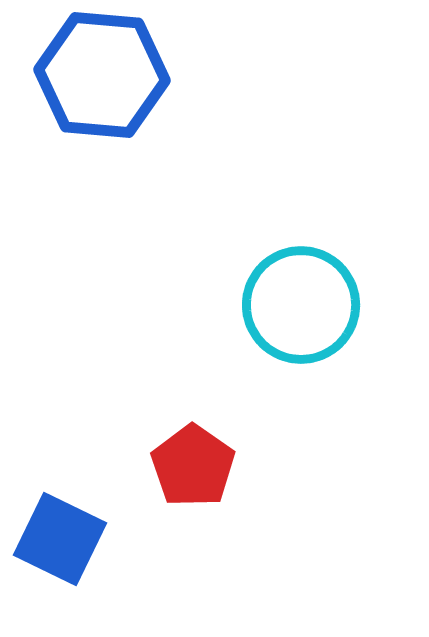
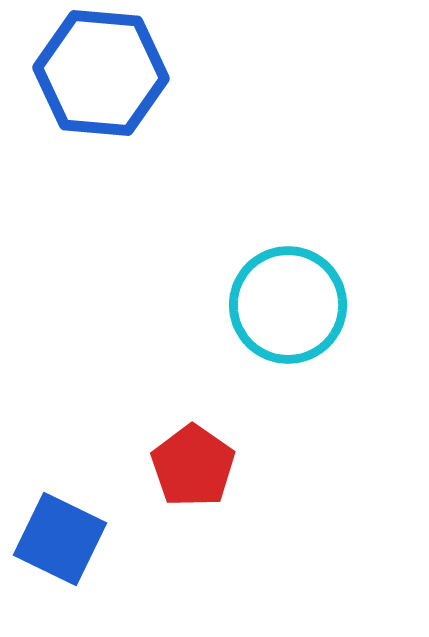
blue hexagon: moved 1 px left, 2 px up
cyan circle: moved 13 px left
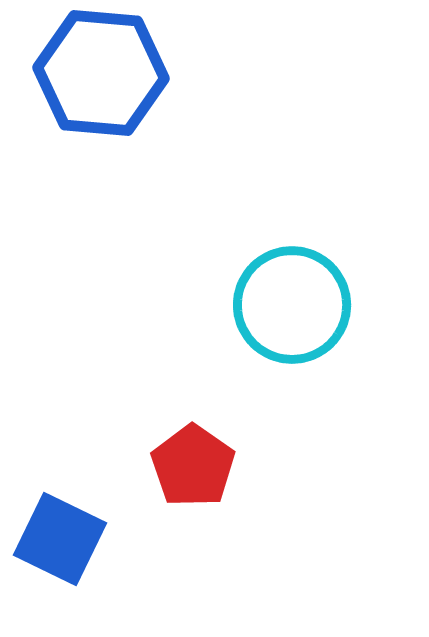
cyan circle: moved 4 px right
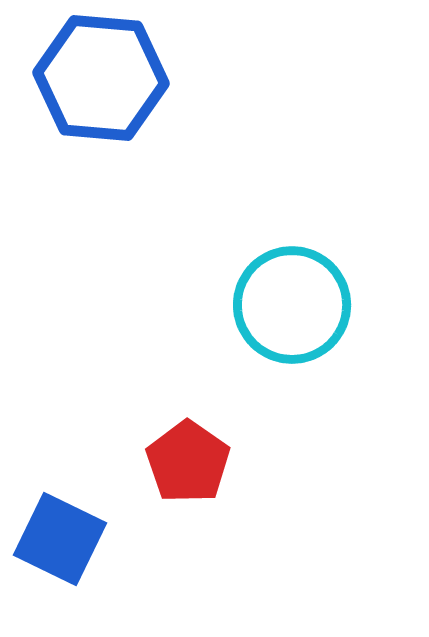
blue hexagon: moved 5 px down
red pentagon: moved 5 px left, 4 px up
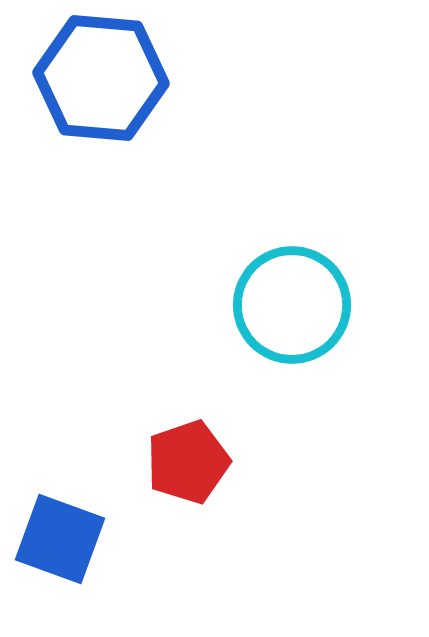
red pentagon: rotated 18 degrees clockwise
blue square: rotated 6 degrees counterclockwise
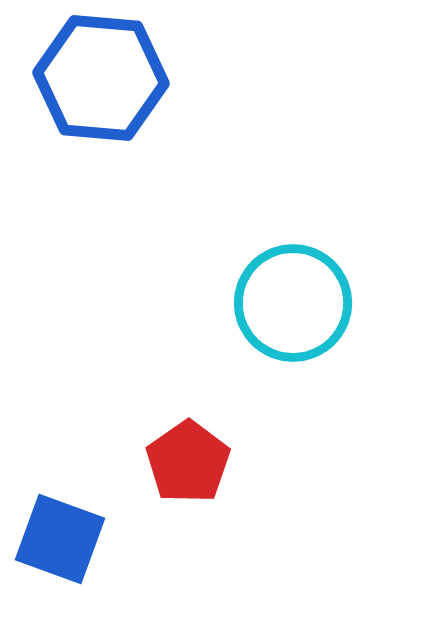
cyan circle: moved 1 px right, 2 px up
red pentagon: rotated 16 degrees counterclockwise
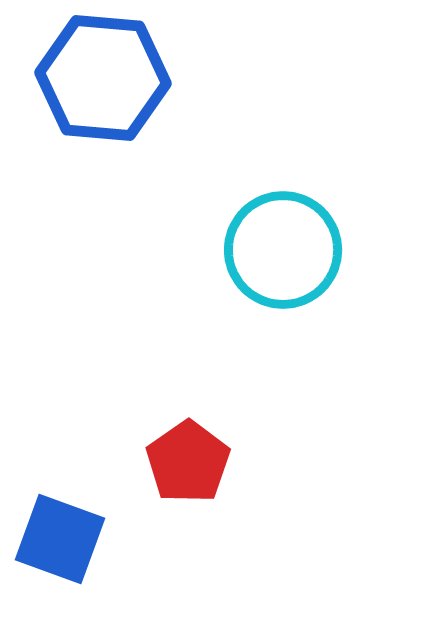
blue hexagon: moved 2 px right
cyan circle: moved 10 px left, 53 px up
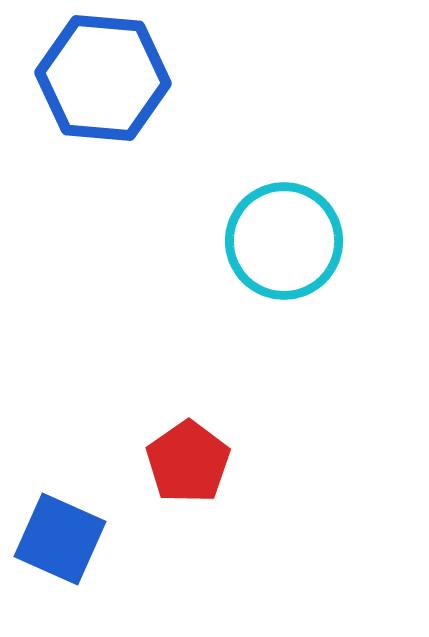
cyan circle: moved 1 px right, 9 px up
blue square: rotated 4 degrees clockwise
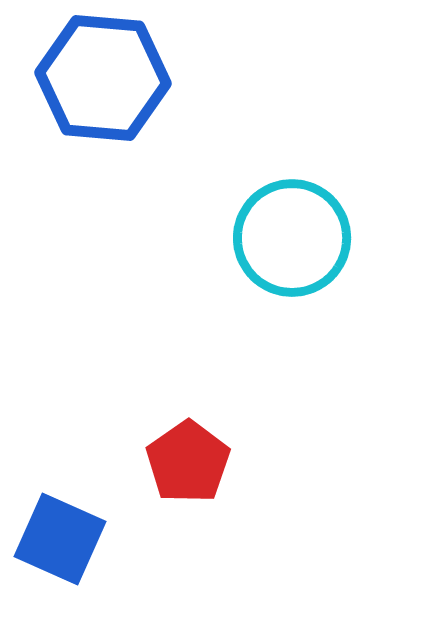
cyan circle: moved 8 px right, 3 px up
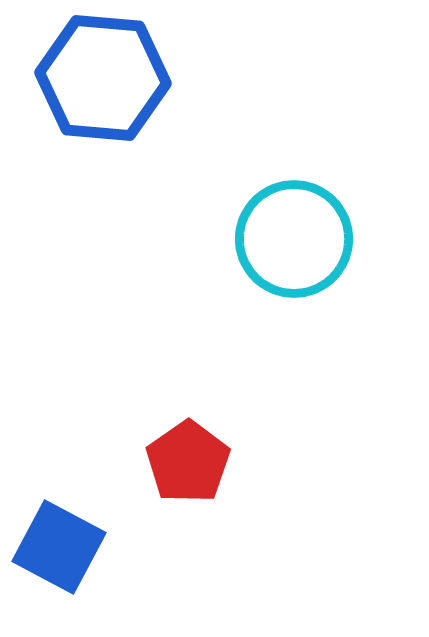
cyan circle: moved 2 px right, 1 px down
blue square: moved 1 px left, 8 px down; rotated 4 degrees clockwise
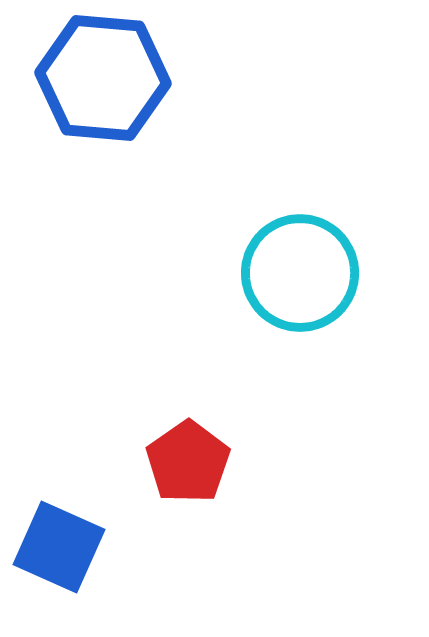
cyan circle: moved 6 px right, 34 px down
blue square: rotated 4 degrees counterclockwise
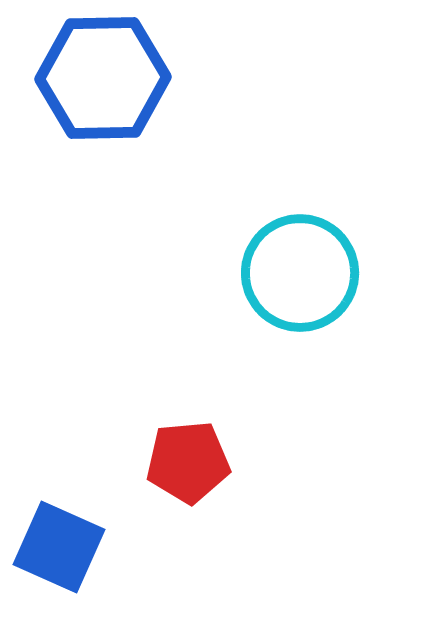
blue hexagon: rotated 6 degrees counterclockwise
red pentagon: rotated 30 degrees clockwise
